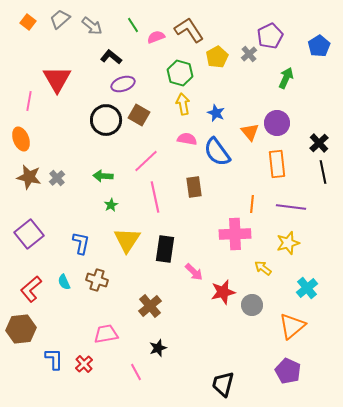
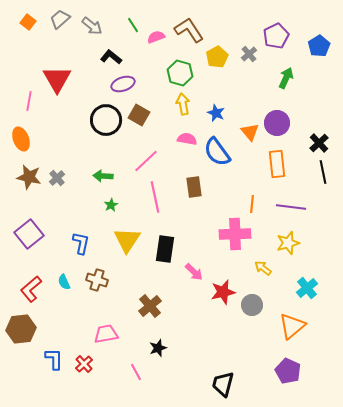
purple pentagon at (270, 36): moved 6 px right
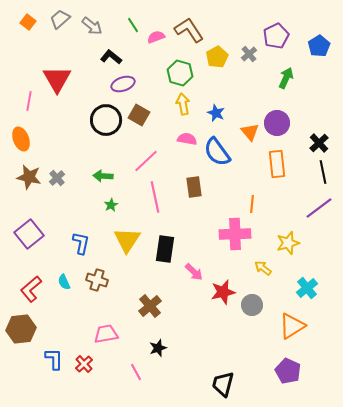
purple line at (291, 207): moved 28 px right, 1 px down; rotated 44 degrees counterclockwise
orange triangle at (292, 326): rotated 8 degrees clockwise
